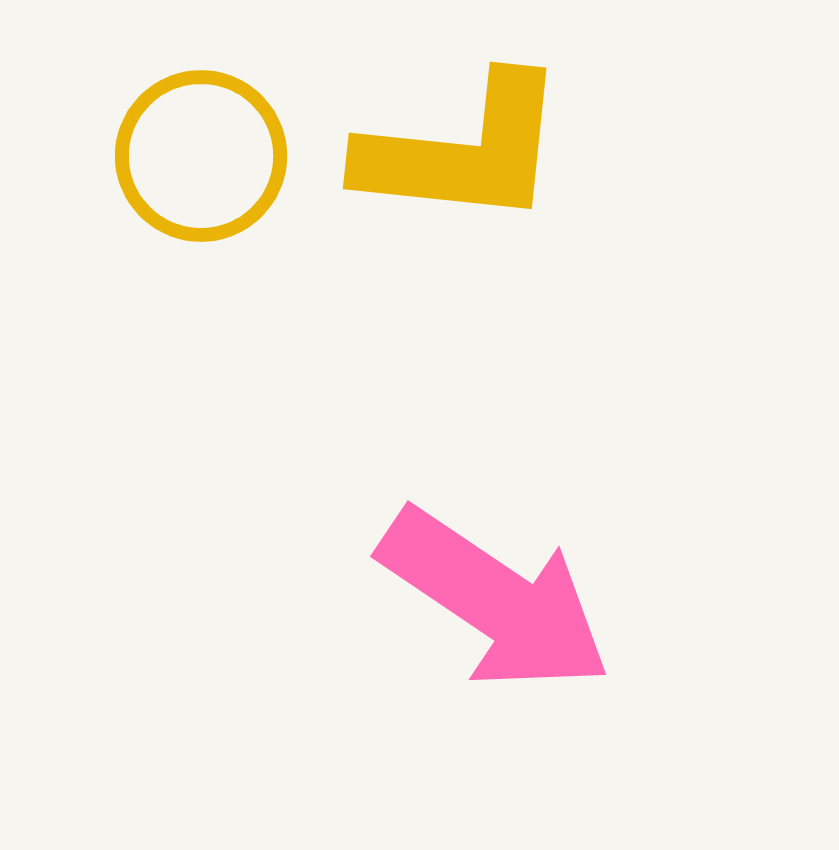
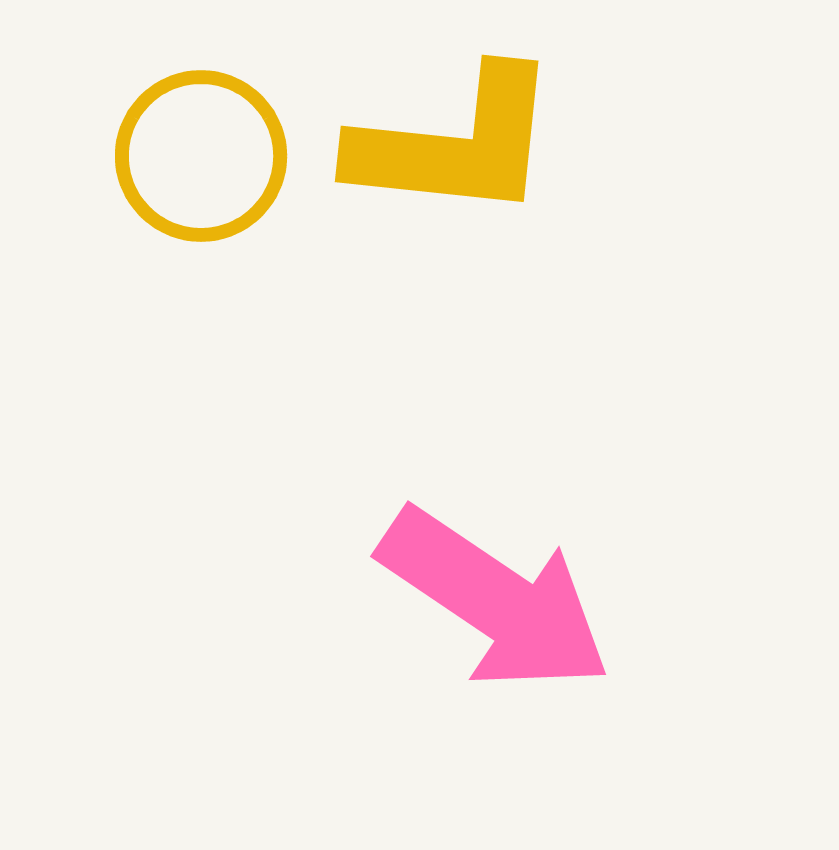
yellow L-shape: moved 8 px left, 7 px up
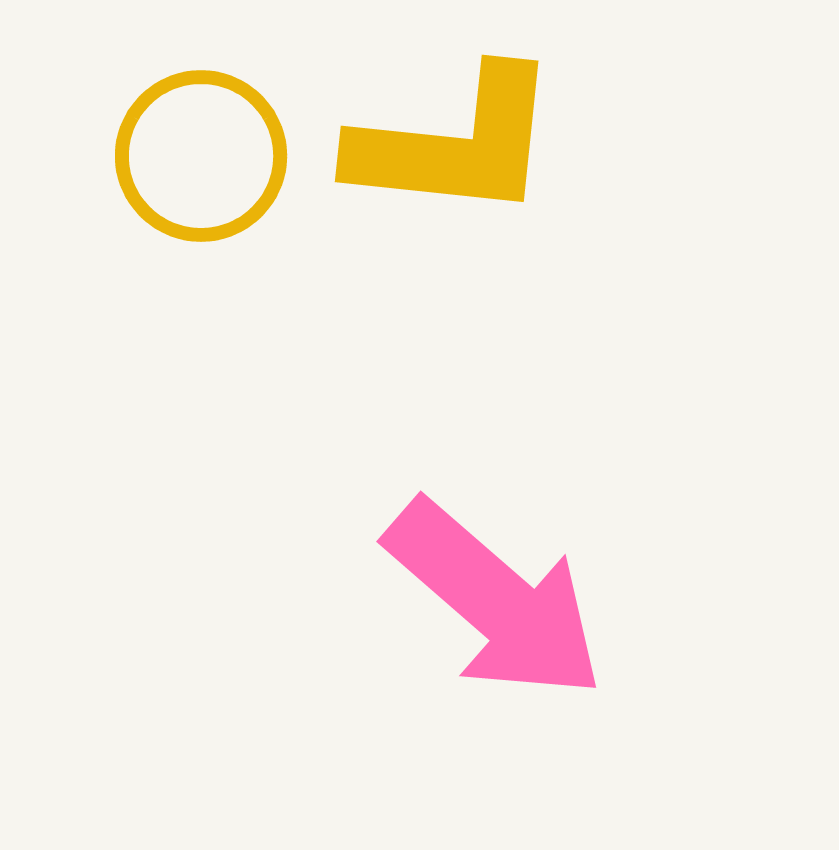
pink arrow: rotated 7 degrees clockwise
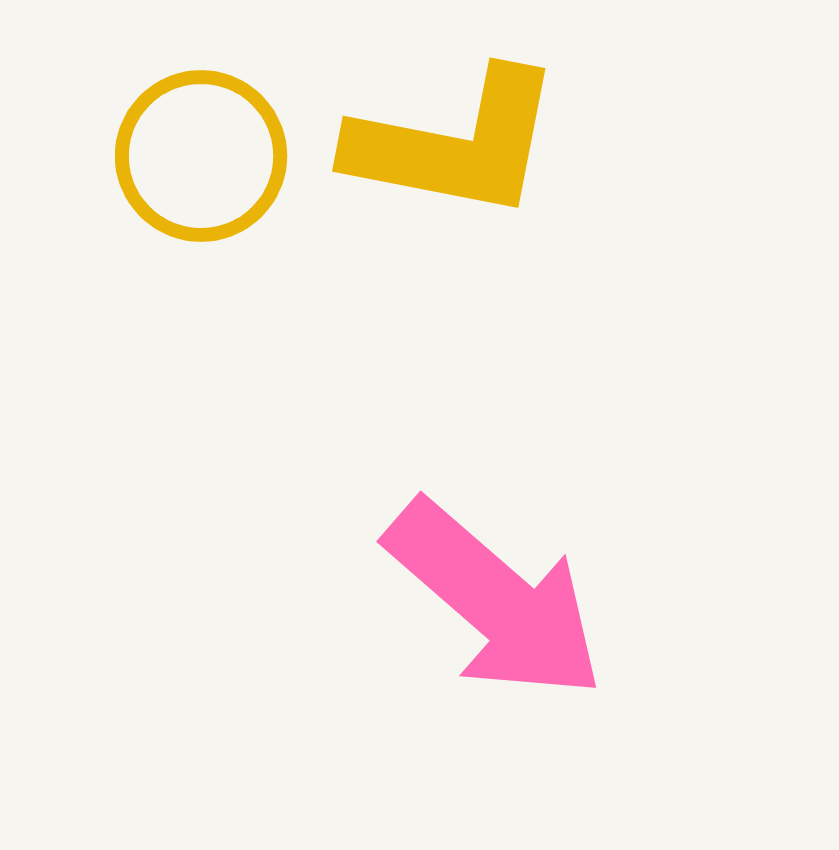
yellow L-shape: rotated 5 degrees clockwise
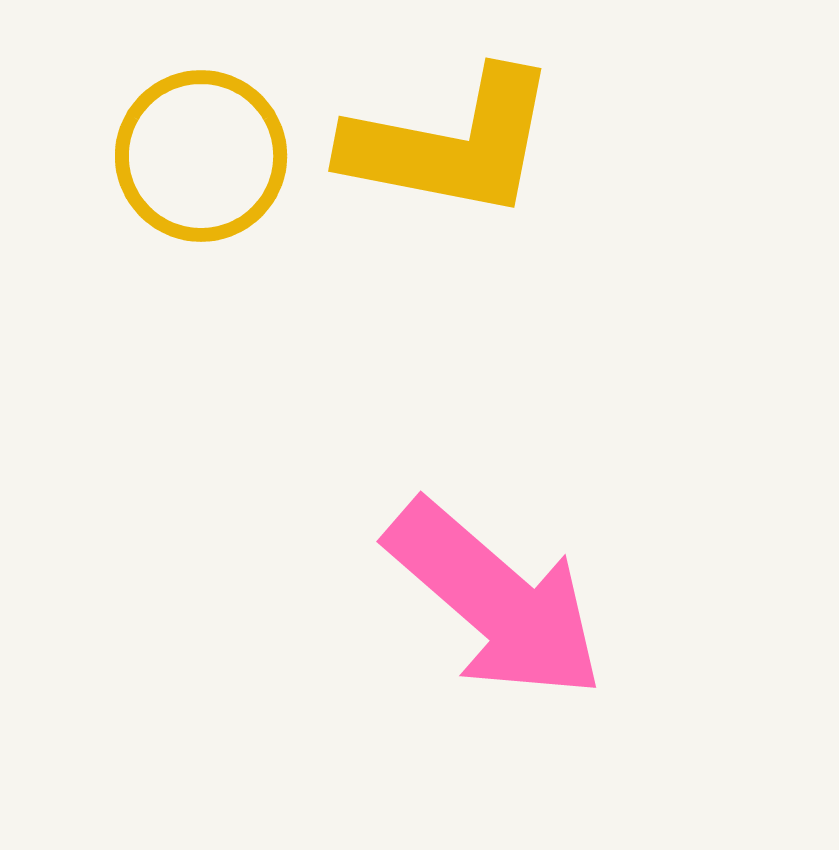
yellow L-shape: moved 4 px left
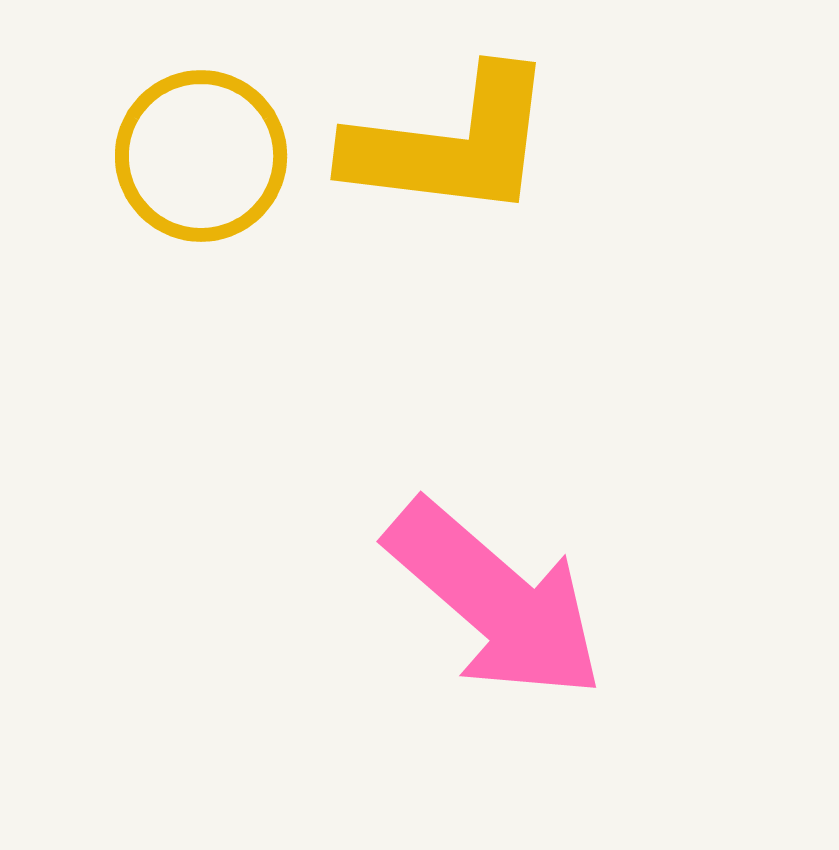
yellow L-shape: rotated 4 degrees counterclockwise
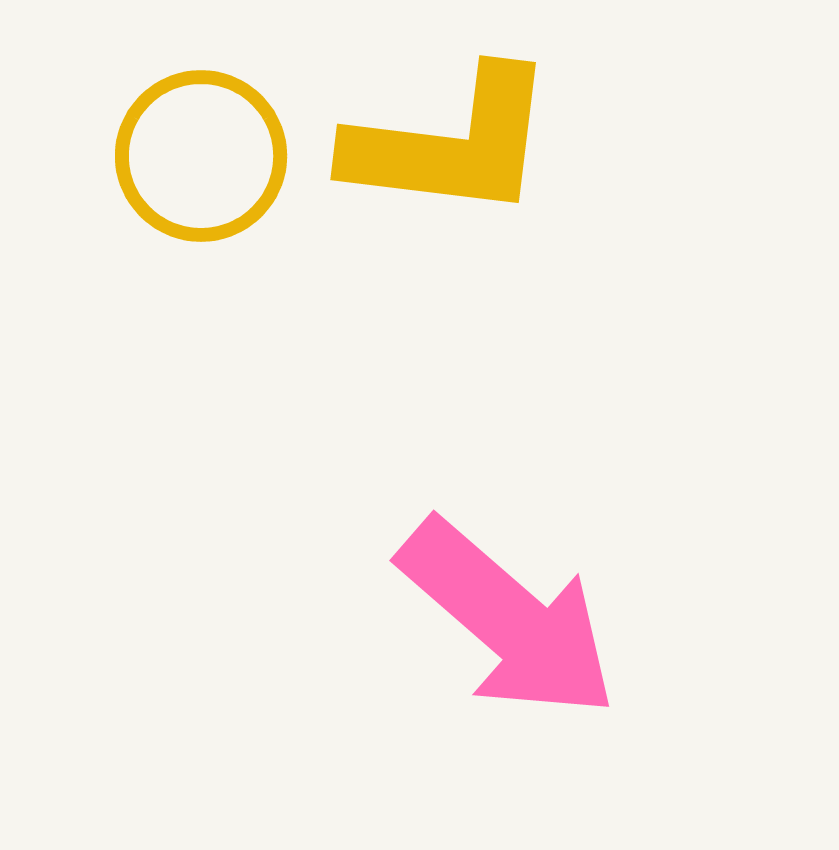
pink arrow: moved 13 px right, 19 px down
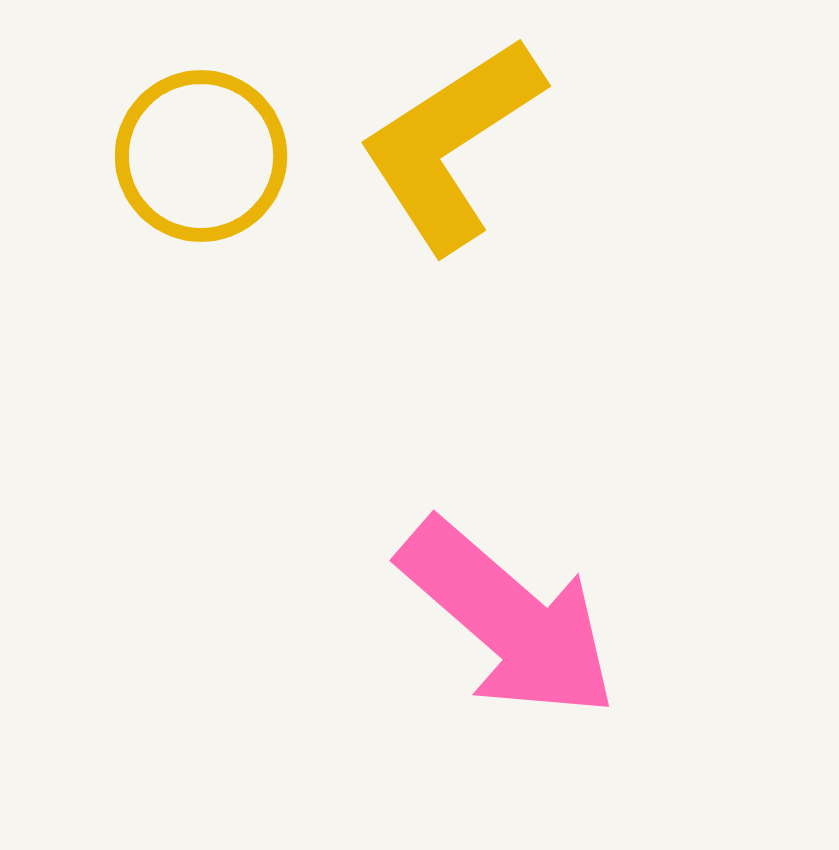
yellow L-shape: rotated 140 degrees clockwise
